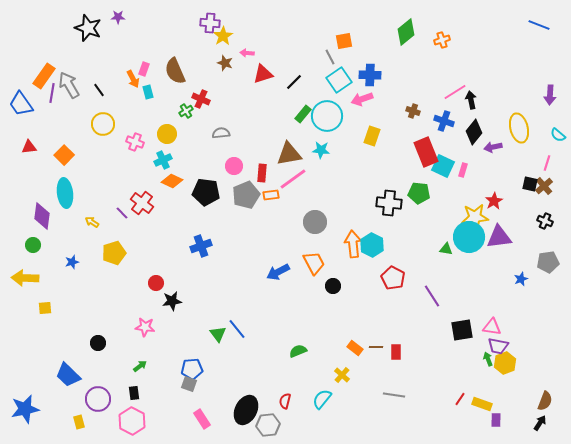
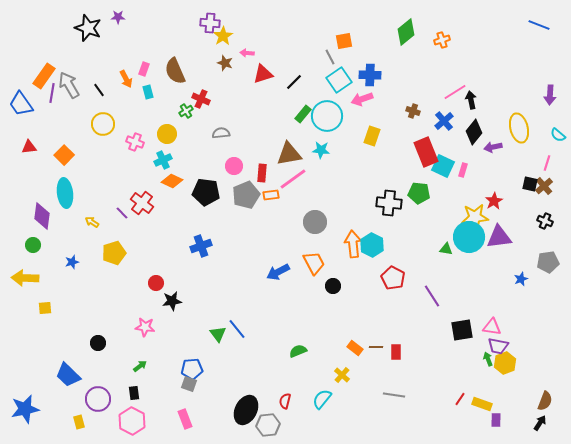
orange arrow at (133, 79): moved 7 px left
blue cross at (444, 121): rotated 30 degrees clockwise
pink rectangle at (202, 419): moved 17 px left; rotated 12 degrees clockwise
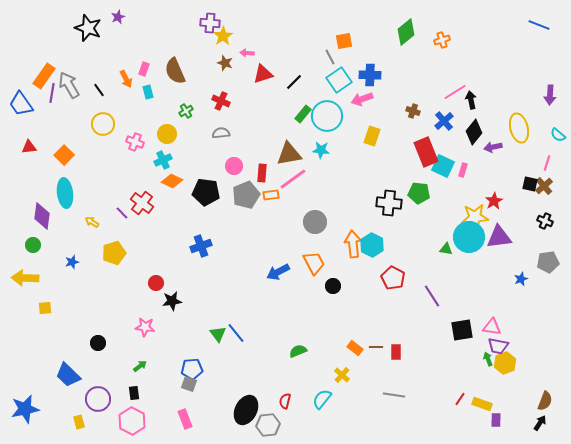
purple star at (118, 17): rotated 24 degrees counterclockwise
red cross at (201, 99): moved 20 px right, 2 px down
blue line at (237, 329): moved 1 px left, 4 px down
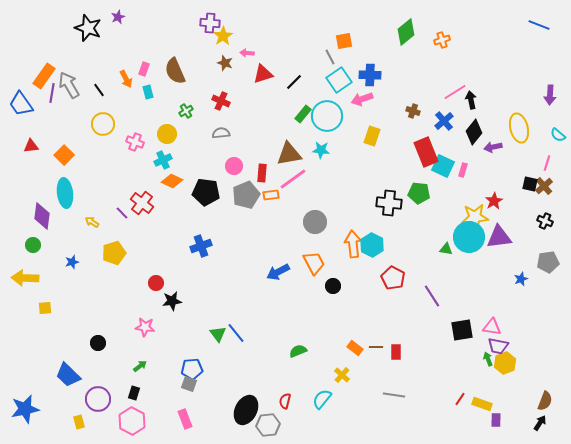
red triangle at (29, 147): moved 2 px right, 1 px up
black rectangle at (134, 393): rotated 24 degrees clockwise
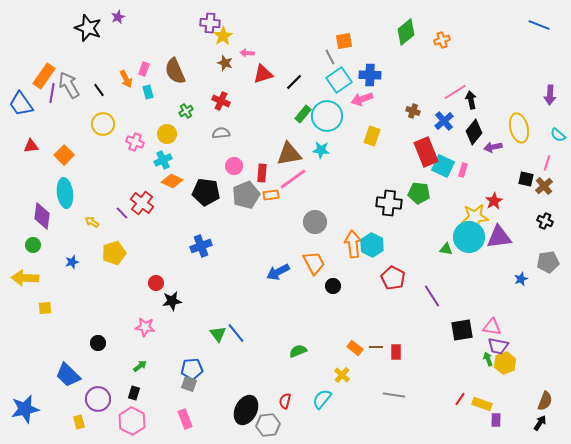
black square at (530, 184): moved 4 px left, 5 px up
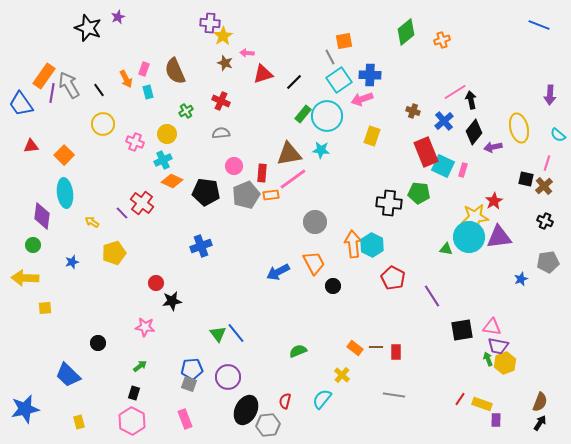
purple circle at (98, 399): moved 130 px right, 22 px up
brown semicircle at (545, 401): moved 5 px left, 1 px down
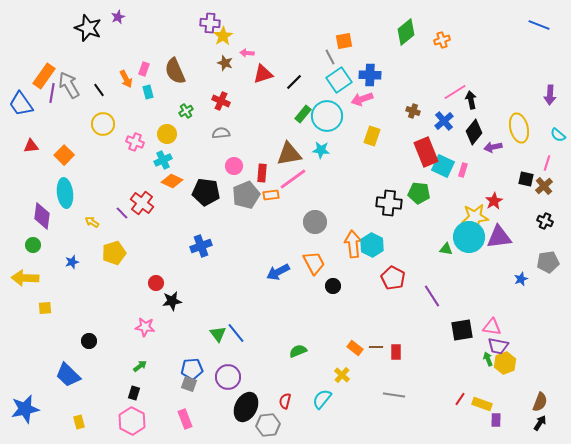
black circle at (98, 343): moved 9 px left, 2 px up
black ellipse at (246, 410): moved 3 px up
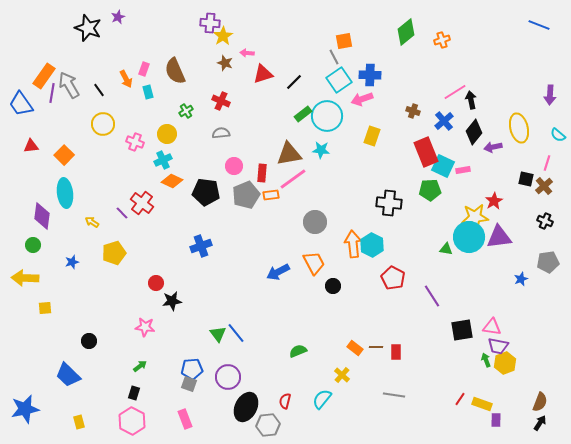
gray line at (330, 57): moved 4 px right
green rectangle at (303, 114): rotated 12 degrees clockwise
pink rectangle at (463, 170): rotated 64 degrees clockwise
green pentagon at (419, 193): moved 11 px right, 3 px up; rotated 10 degrees counterclockwise
green arrow at (488, 359): moved 2 px left, 1 px down
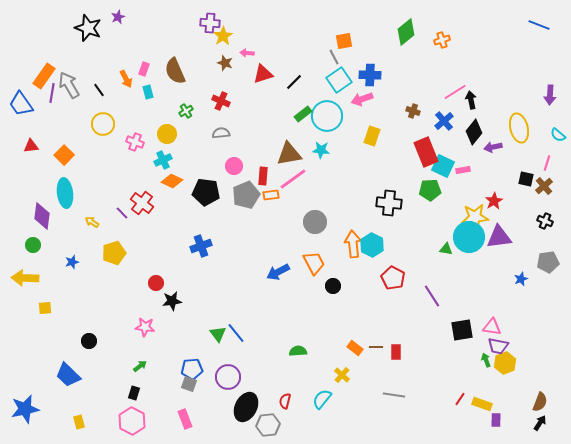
red rectangle at (262, 173): moved 1 px right, 3 px down
green semicircle at (298, 351): rotated 18 degrees clockwise
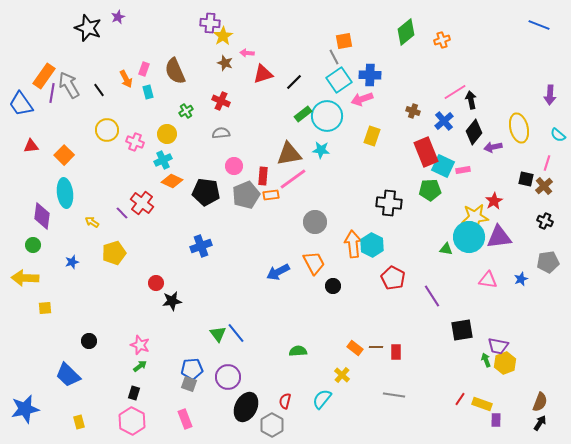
yellow circle at (103, 124): moved 4 px right, 6 px down
pink star at (145, 327): moved 5 px left, 18 px down; rotated 12 degrees clockwise
pink triangle at (492, 327): moved 4 px left, 47 px up
gray hexagon at (268, 425): moved 4 px right; rotated 25 degrees counterclockwise
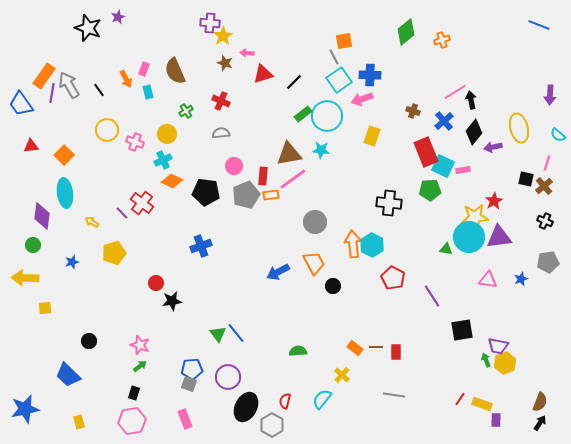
pink hexagon at (132, 421): rotated 24 degrees clockwise
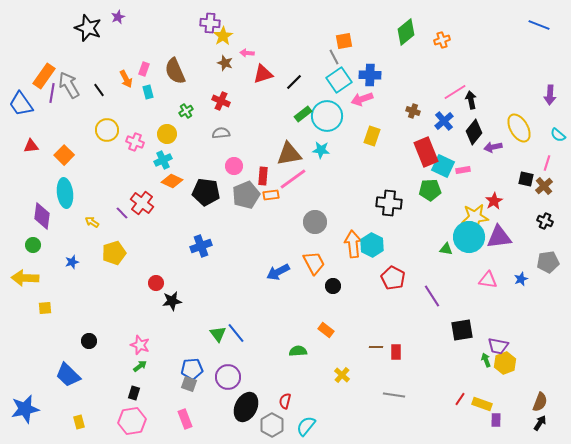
yellow ellipse at (519, 128): rotated 16 degrees counterclockwise
orange rectangle at (355, 348): moved 29 px left, 18 px up
cyan semicircle at (322, 399): moved 16 px left, 27 px down
